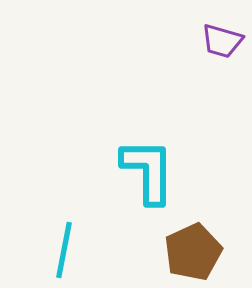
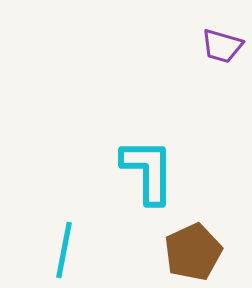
purple trapezoid: moved 5 px down
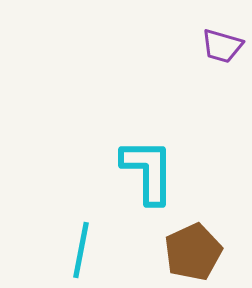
cyan line: moved 17 px right
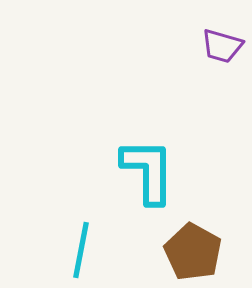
brown pentagon: rotated 18 degrees counterclockwise
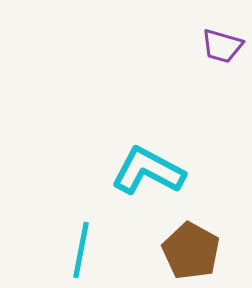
cyan L-shape: rotated 62 degrees counterclockwise
brown pentagon: moved 2 px left, 1 px up
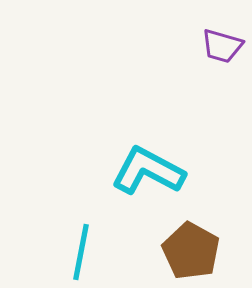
cyan line: moved 2 px down
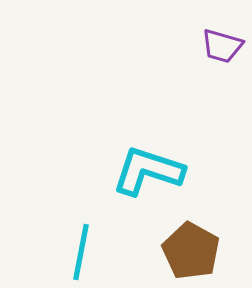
cyan L-shape: rotated 10 degrees counterclockwise
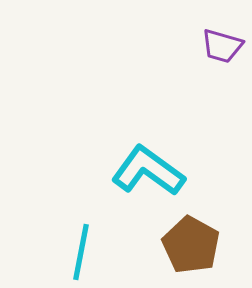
cyan L-shape: rotated 18 degrees clockwise
brown pentagon: moved 6 px up
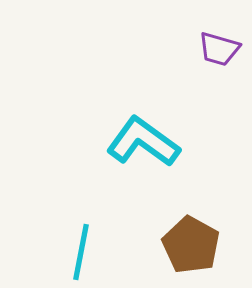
purple trapezoid: moved 3 px left, 3 px down
cyan L-shape: moved 5 px left, 29 px up
